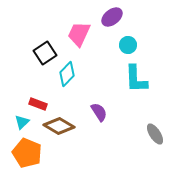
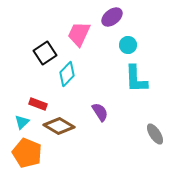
purple semicircle: moved 1 px right
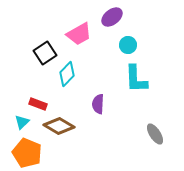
pink trapezoid: rotated 144 degrees counterclockwise
purple semicircle: moved 2 px left, 8 px up; rotated 144 degrees counterclockwise
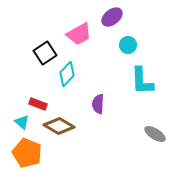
cyan L-shape: moved 6 px right, 2 px down
cyan triangle: rotated 35 degrees counterclockwise
gray ellipse: rotated 25 degrees counterclockwise
